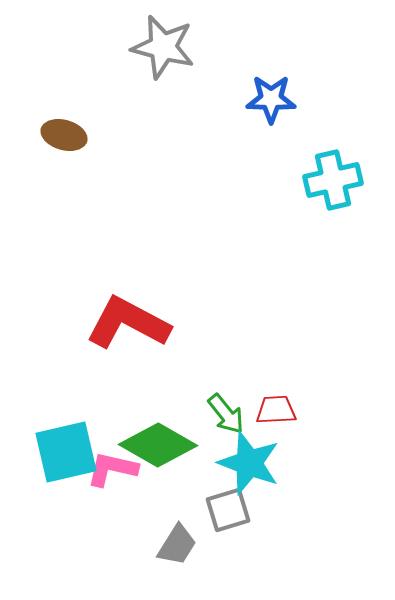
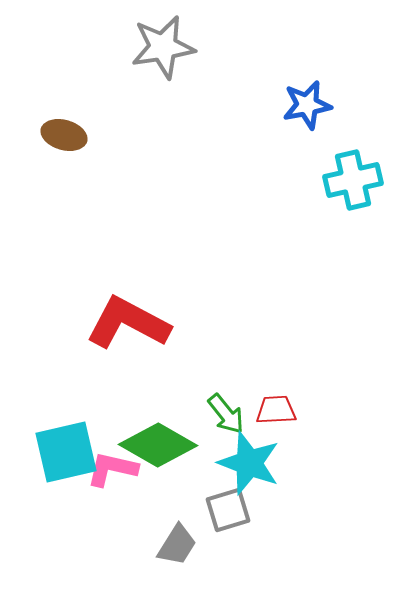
gray star: rotated 24 degrees counterclockwise
blue star: moved 36 px right, 6 px down; rotated 12 degrees counterclockwise
cyan cross: moved 20 px right
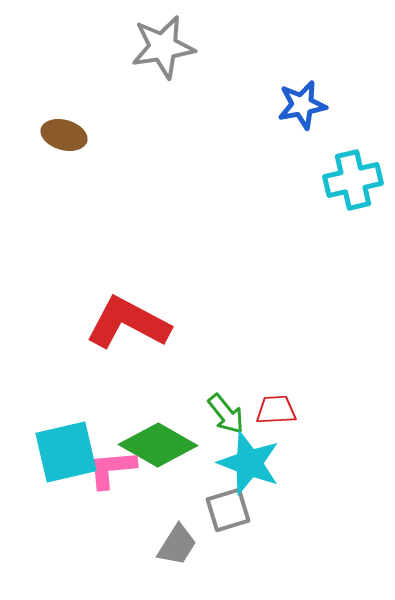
blue star: moved 5 px left
pink L-shape: rotated 18 degrees counterclockwise
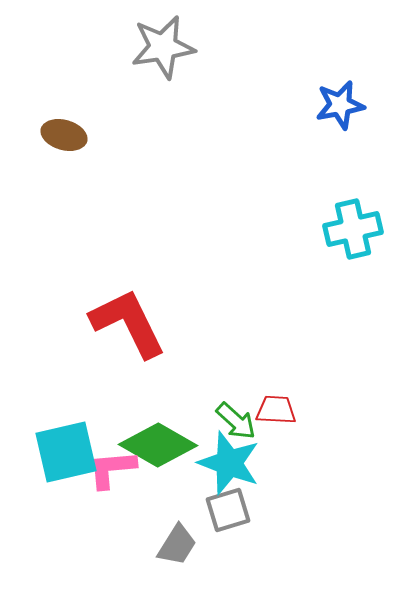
blue star: moved 38 px right
cyan cross: moved 49 px down
red L-shape: rotated 36 degrees clockwise
red trapezoid: rotated 6 degrees clockwise
green arrow: moved 10 px right, 7 px down; rotated 9 degrees counterclockwise
cyan star: moved 20 px left
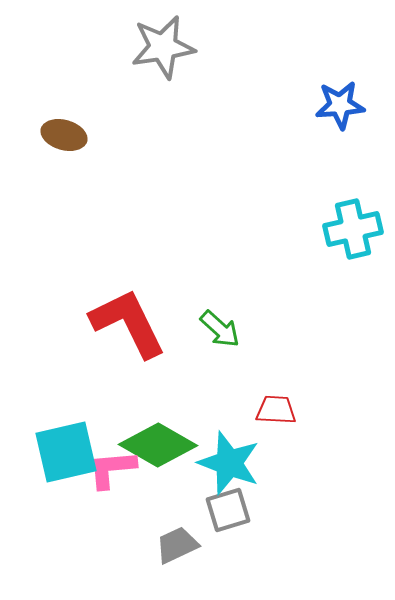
blue star: rotated 6 degrees clockwise
green arrow: moved 16 px left, 92 px up
gray trapezoid: rotated 147 degrees counterclockwise
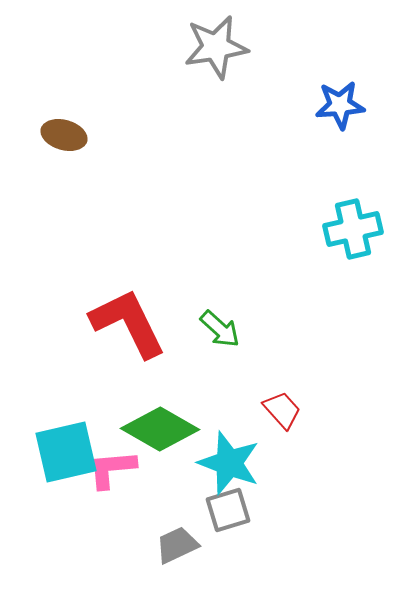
gray star: moved 53 px right
red trapezoid: moved 6 px right; rotated 45 degrees clockwise
green diamond: moved 2 px right, 16 px up
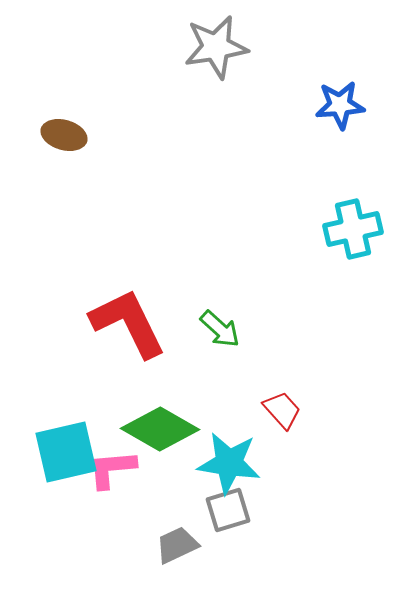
cyan star: rotated 12 degrees counterclockwise
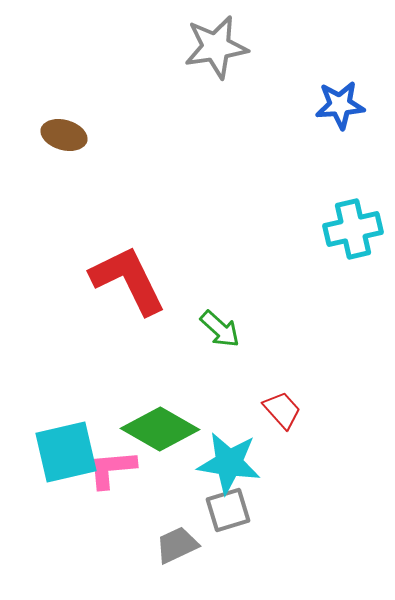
red L-shape: moved 43 px up
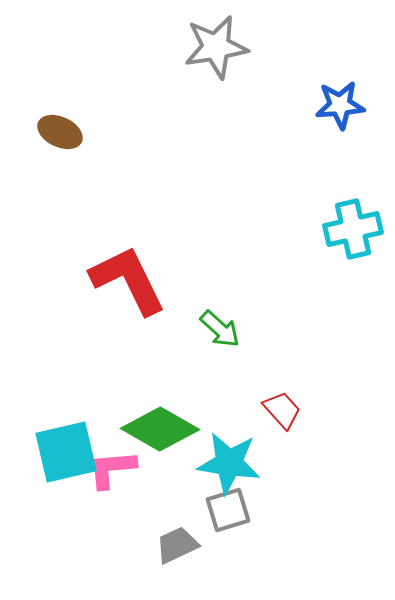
brown ellipse: moved 4 px left, 3 px up; rotated 9 degrees clockwise
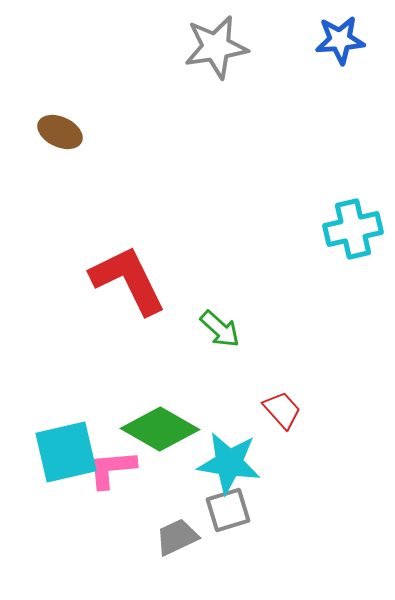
blue star: moved 65 px up
gray trapezoid: moved 8 px up
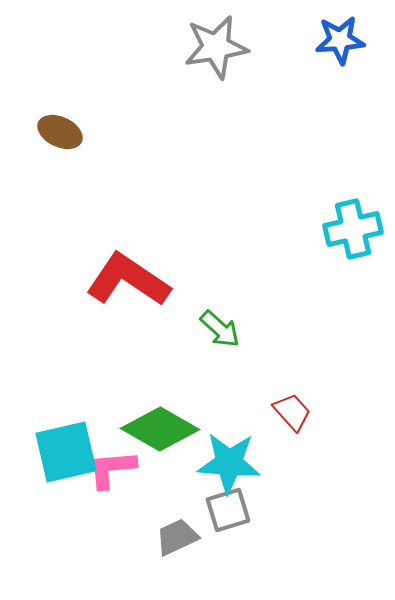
red L-shape: rotated 30 degrees counterclockwise
red trapezoid: moved 10 px right, 2 px down
cyan star: rotated 4 degrees counterclockwise
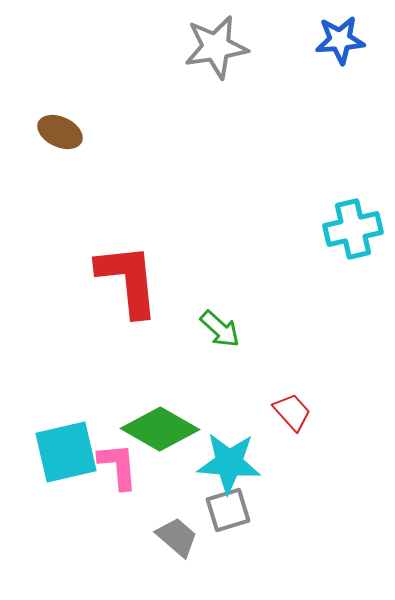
red L-shape: rotated 50 degrees clockwise
pink L-shape: moved 6 px right, 3 px up; rotated 90 degrees clockwise
gray trapezoid: rotated 66 degrees clockwise
